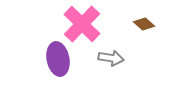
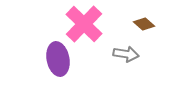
pink cross: moved 2 px right
gray arrow: moved 15 px right, 4 px up
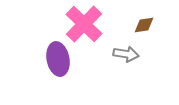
brown diamond: moved 1 px down; rotated 50 degrees counterclockwise
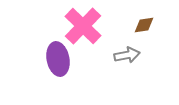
pink cross: moved 1 px left, 2 px down
gray arrow: moved 1 px right, 1 px down; rotated 20 degrees counterclockwise
